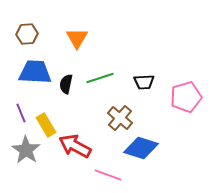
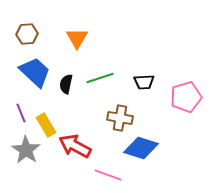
blue trapezoid: rotated 40 degrees clockwise
brown cross: rotated 30 degrees counterclockwise
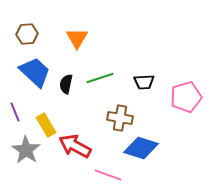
purple line: moved 6 px left, 1 px up
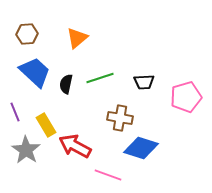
orange triangle: rotated 20 degrees clockwise
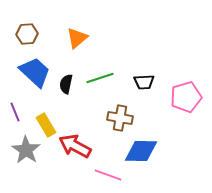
blue diamond: moved 3 px down; rotated 16 degrees counterclockwise
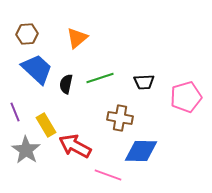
blue trapezoid: moved 2 px right, 3 px up
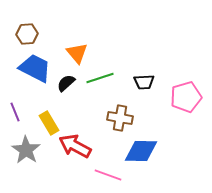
orange triangle: moved 15 px down; rotated 30 degrees counterclockwise
blue trapezoid: moved 2 px left, 1 px up; rotated 16 degrees counterclockwise
black semicircle: moved 1 px up; rotated 36 degrees clockwise
yellow rectangle: moved 3 px right, 2 px up
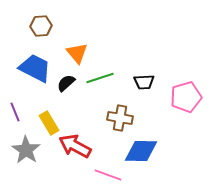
brown hexagon: moved 14 px right, 8 px up
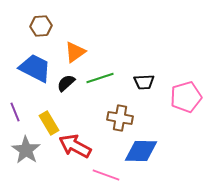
orange triangle: moved 2 px left, 1 px up; rotated 35 degrees clockwise
pink line: moved 2 px left
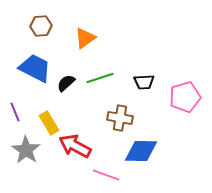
orange triangle: moved 10 px right, 14 px up
pink pentagon: moved 1 px left
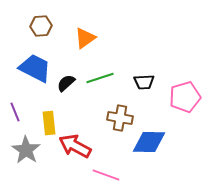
yellow rectangle: rotated 25 degrees clockwise
blue diamond: moved 8 px right, 9 px up
